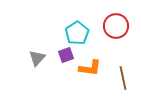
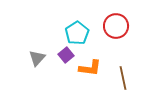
purple square: rotated 21 degrees counterclockwise
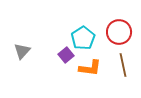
red circle: moved 3 px right, 6 px down
cyan pentagon: moved 6 px right, 5 px down
gray triangle: moved 15 px left, 7 px up
brown line: moved 13 px up
